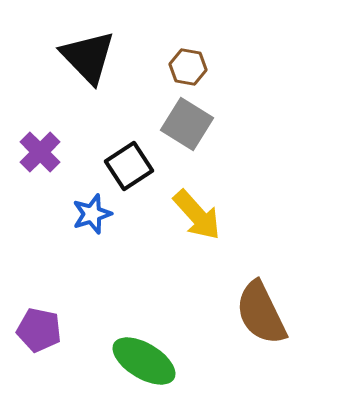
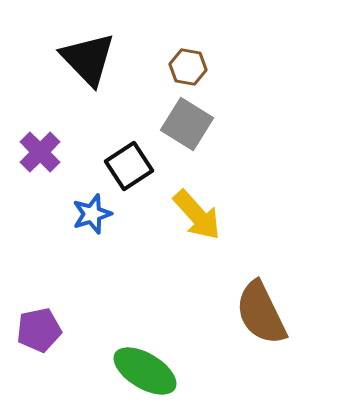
black triangle: moved 2 px down
purple pentagon: rotated 24 degrees counterclockwise
green ellipse: moved 1 px right, 10 px down
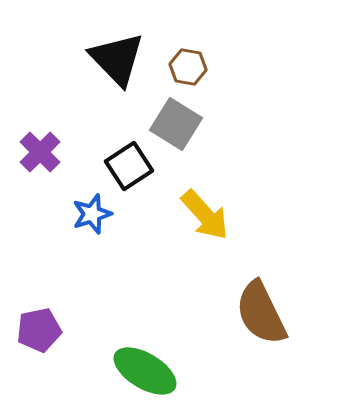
black triangle: moved 29 px right
gray square: moved 11 px left
yellow arrow: moved 8 px right
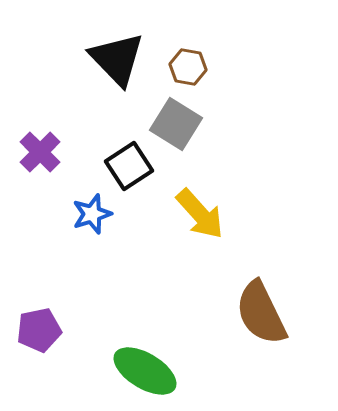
yellow arrow: moved 5 px left, 1 px up
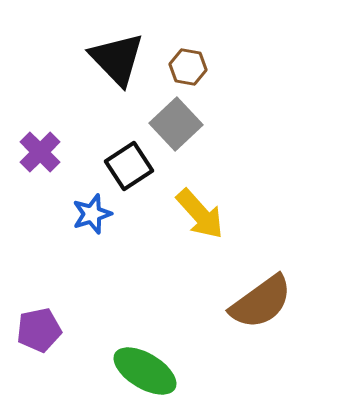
gray square: rotated 15 degrees clockwise
brown semicircle: moved 11 px up; rotated 100 degrees counterclockwise
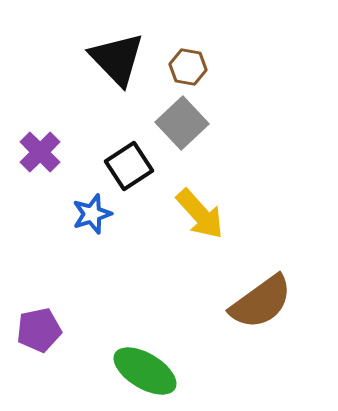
gray square: moved 6 px right, 1 px up
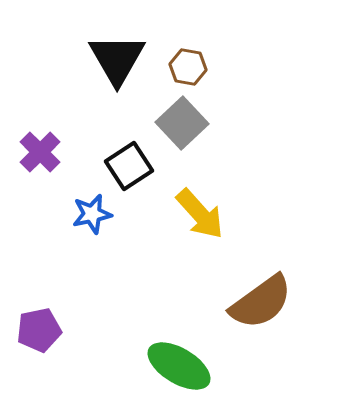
black triangle: rotated 14 degrees clockwise
blue star: rotated 6 degrees clockwise
green ellipse: moved 34 px right, 5 px up
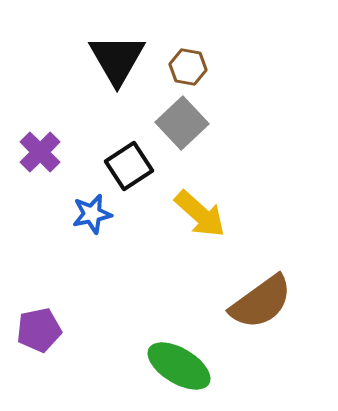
yellow arrow: rotated 6 degrees counterclockwise
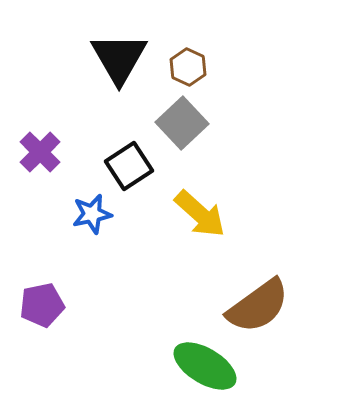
black triangle: moved 2 px right, 1 px up
brown hexagon: rotated 15 degrees clockwise
brown semicircle: moved 3 px left, 4 px down
purple pentagon: moved 3 px right, 25 px up
green ellipse: moved 26 px right
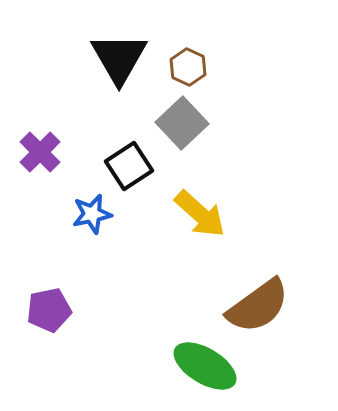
purple pentagon: moved 7 px right, 5 px down
